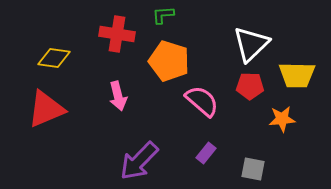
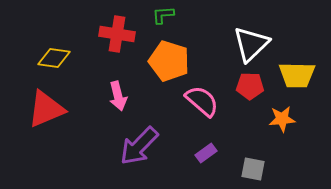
purple rectangle: rotated 15 degrees clockwise
purple arrow: moved 15 px up
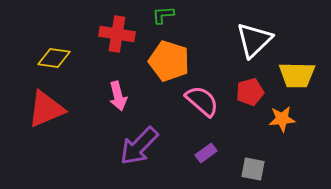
white triangle: moved 3 px right, 4 px up
red pentagon: moved 6 px down; rotated 16 degrees counterclockwise
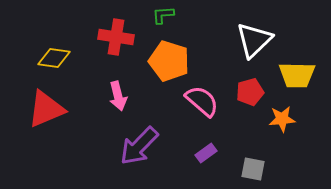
red cross: moved 1 px left, 3 px down
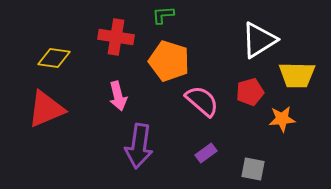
white triangle: moved 5 px right; rotated 12 degrees clockwise
purple arrow: rotated 36 degrees counterclockwise
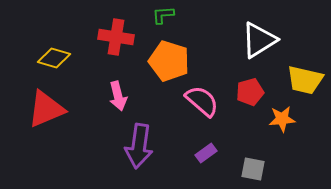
yellow diamond: rotated 8 degrees clockwise
yellow trapezoid: moved 8 px right, 5 px down; rotated 12 degrees clockwise
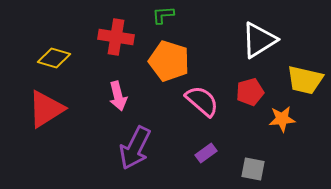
red triangle: rotated 9 degrees counterclockwise
purple arrow: moved 4 px left, 2 px down; rotated 18 degrees clockwise
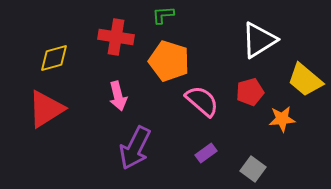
yellow diamond: rotated 32 degrees counterclockwise
yellow trapezoid: rotated 27 degrees clockwise
gray square: rotated 25 degrees clockwise
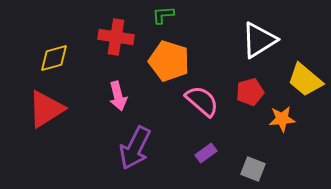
gray square: rotated 15 degrees counterclockwise
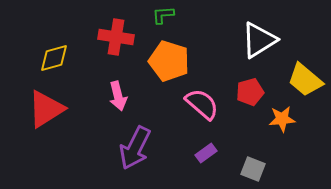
pink semicircle: moved 3 px down
